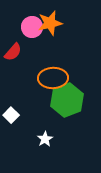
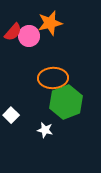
pink circle: moved 3 px left, 9 px down
red semicircle: moved 20 px up
green hexagon: moved 1 px left, 2 px down
white star: moved 9 px up; rotated 28 degrees counterclockwise
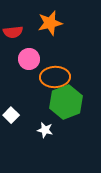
red semicircle: rotated 42 degrees clockwise
pink circle: moved 23 px down
orange ellipse: moved 2 px right, 1 px up
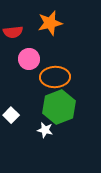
green hexagon: moved 7 px left, 5 px down
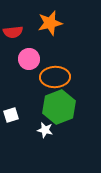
white square: rotated 28 degrees clockwise
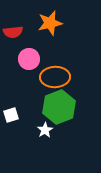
white star: rotated 28 degrees clockwise
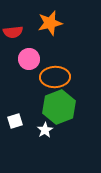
white square: moved 4 px right, 6 px down
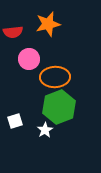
orange star: moved 2 px left, 1 px down
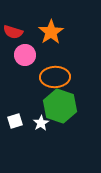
orange star: moved 3 px right, 8 px down; rotated 20 degrees counterclockwise
red semicircle: rotated 24 degrees clockwise
pink circle: moved 4 px left, 4 px up
green hexagon: moved 1 px right, 1 px up; rotated 20 degrees counterclockwise
white star: moved 4 px left, 7 px up
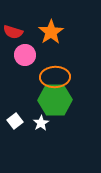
green hexagon: moved 5 px left, 6 px up; rotated 20 degrees counterclockwise
white square: rotated 21 degrees counterclockwise
